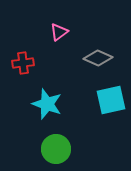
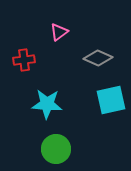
red cross: moved 1 px right, 3 px up
cyan star: rotated 16 degrees counterclockwise
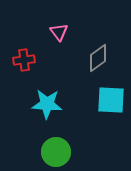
pink triangle: rotated 30 degrees counterclockwise
gray diamond: rotated 60 degrees counterclockwise
cyan square: rotated 16 degrees clockwise
green circle: moved 3 px down
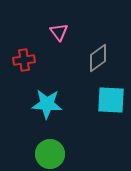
green circle: moved 6 px left, 2 px down
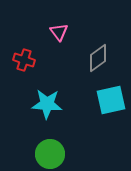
red cross: rotated 25 degrees clockwise
cyan square: rotated 16 degrees counterclockwise
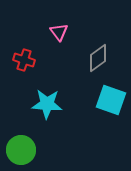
cyan square: rotated 32 degrees clockwise
green circle: moved 29 px left, 4 px up
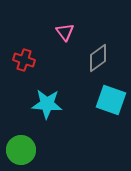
pink triangle: moved 6 px right
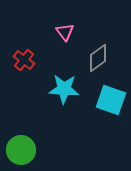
red cross: rotated 20 degrees clockwise
cyan star: moved 17 px right, 15 px up
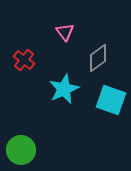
cyan star: rotated 28 degrees counterclockwise
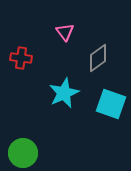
red cross: moved 3 px left, 2 px up; rotated 30 degrees counterclockwise
cyan star: moved 4 px down
cyan square: moved 4 px down
green circle: moved 2 px right, 3 px down
